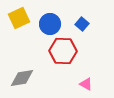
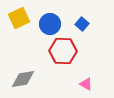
gray diamond: moved 1 px right, 1 px down
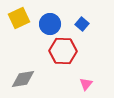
pink triangle: rotated 40 degrees clockwise
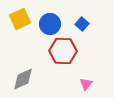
yellow square: moved 1 px right, 1 px down
gray diamond: rotated 15 degrees counterclockwise
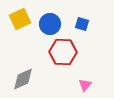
blue square: rotated 24 degrees counterclockwise
red hexagon: moved 1 px down
pink triangle: moved 1 px left, 1 px down
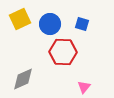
pink triangle: moved 1 px left, 2 px down
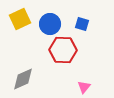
red hexagon: moved 2 px up
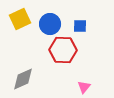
blue square: moved 2 px left, 2 px down; rotated 16 degrees counterclockwise
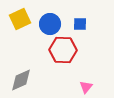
blue square: moved 2 px up
gray diamond: moved 2 px left, 1 px down
pink triangle: moved 2 px right
